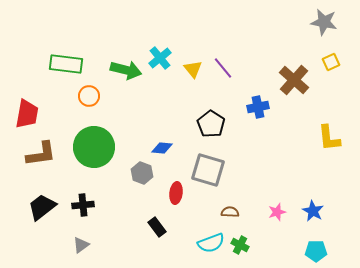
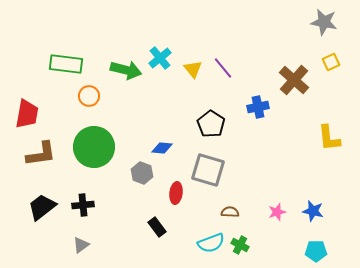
blue star: rotated 15 degrees counterclockwise
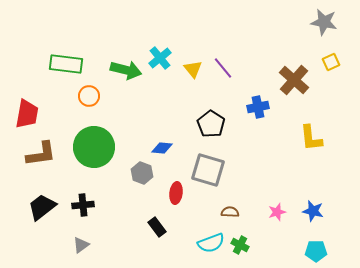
yellow L-shape: moved 18 px left
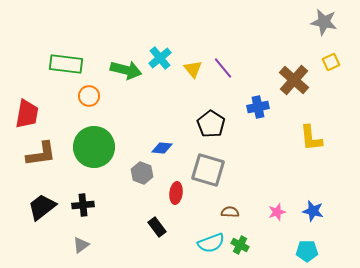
cyan pentagon: moved 9 px left
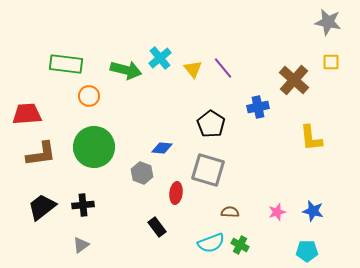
gray star: moved 4 px right
yellow square: rotated 24 degrees clockwise
red trapezoid: rotated 104 degrees counterclockwise
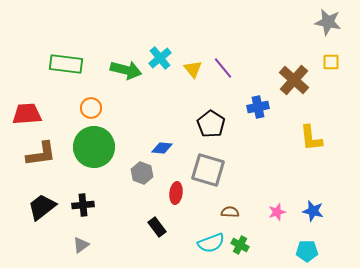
orange circle: moved 2 px right, 12 px down
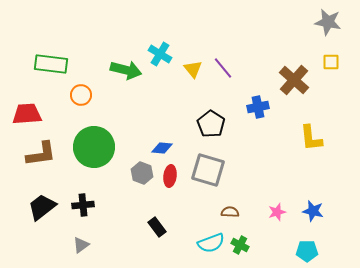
cyan cross: moved 4 px up; rotated 20 degrees counterclockwise
green rectangle: moved 15 px left
orange circle: moved 10 px left, 13 px up
red ellipse: moved 6 px left, 17 px up
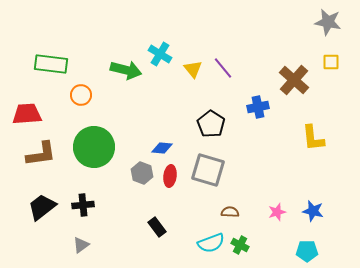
yellow L-shape: moved 2 px right
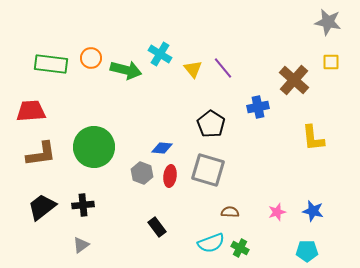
orange circle: moved 10 px right, 37 px up
red trapezoid: moved 4 px right, 3 px up
green cross: moved 3 px down
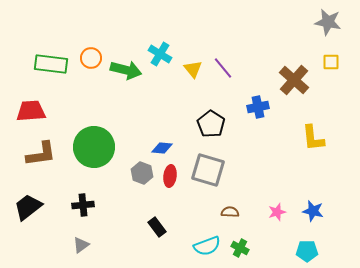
black trapezoid: moved 14 px left
cyan semicircle: moved 4 px left, 3 px down
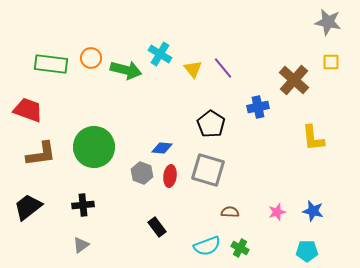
red trapezoid: moved 3 px left, 1 px up; rotated 24 degrees clockwise
